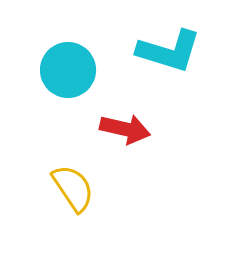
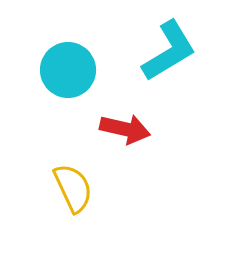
cyan L-shape: rotated 48 degrees counterclockwise
yellow semicircle: rotated 9 degrees clockwise
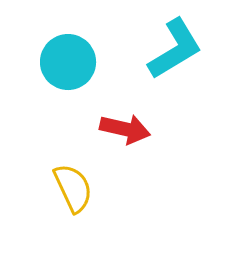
cyan L-shape: moved 6 px right, 2 px up
cyan circle: moved 8 px up
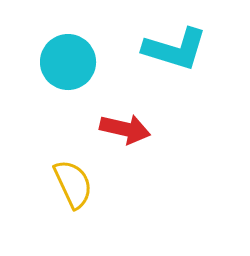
cyan L-shape: rotated 48 degrees clockwise
yellow semicircle: moved 4 px up
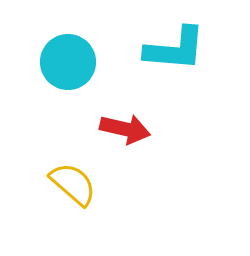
cyan L-shape: rotated 12 degrees counterclockwise
yellow semicircle: rotated 24 degrees counterclockwise
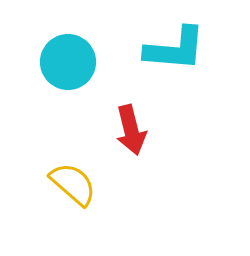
red arrow: moved 6 px right, 1 px down; rotated 63 degrees clockwise
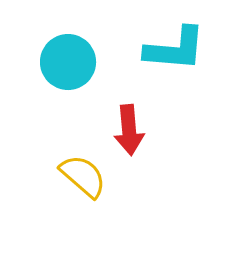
red arrow: moved 2 px left; rotated 9 degrees clockwise
yellow semicircle: moved 10 px right, 8 px up
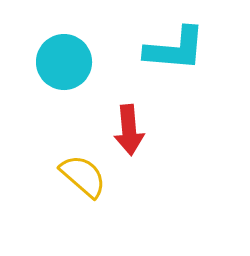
cyan circle: moved 4 px left
